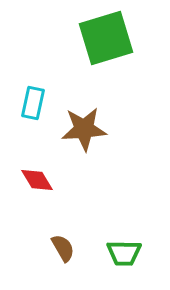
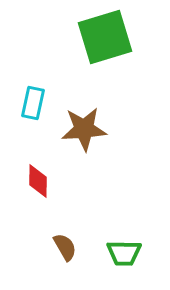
green square: moved 1 px left, 1 px up
red diamond: moved 1 px right, 1 px down; rotated 32 degrees clockwise
brown semicircle: moved 2 px right, 1 px up
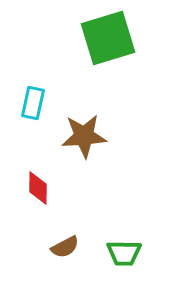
green square: moved 3 px right, 1 px down
brown star: moved 7 px down
red diamond: moved 7 px down
brown semicircle: rotated 92 degrees clockwise
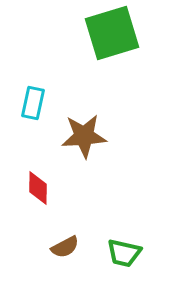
green square: moved 4 px right, 5 px up
green trapezoid: rotated 12 degrees clockwise
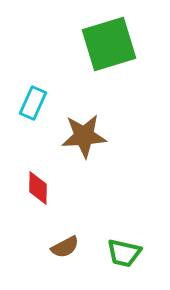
green square: moved 3 px left, 11 px down
cyan rectangle: rotated 12 degrees clockwise
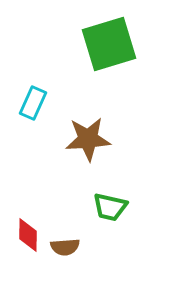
brown star: moved 4 px right, 3 px down
red diamond: moved 10 px left, 47 px down
brown semicircle: rotated 24 degrees clockwise
green trapezoid: moved 14 px left, 46 px up
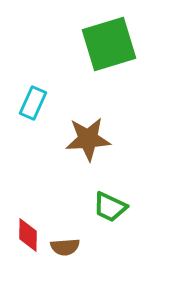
green trapezoid: rotated 12 degrees clockwise
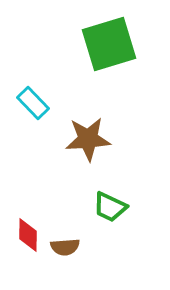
cyan rectangle: rotated 68 degrees counterclockwise
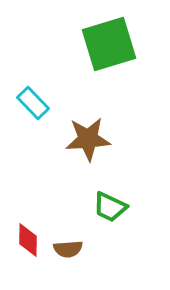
red diamond: moved 5 px down
brown semicircle: moved 3 px right, 2 px down
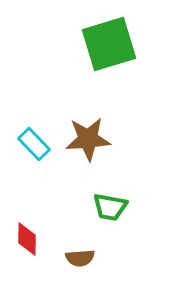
cyan rectangle: moved 1 px right, 41 px down
green trapezoid: rotated 15 degrees counterclockwise
red diamond: moved 1 px left, 1 px up
brown semicircle: moved 12 px right, 9 px down
